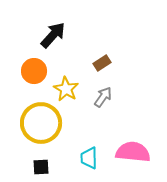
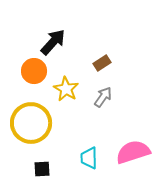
black arrow: moved 7 px down
yellow circle: moved 10 px left
pink semicircle: rotated 24 degrees counterclockwise
black square: moved 1 px right, 2 px down
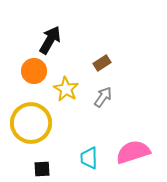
black arrow: moved 3 px left, 2 px up; rotated 12 degrees counterclockwise
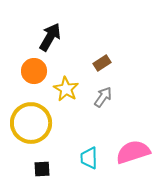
black arrow: moved 3 px up
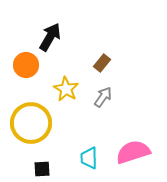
brown rectangle: rotated 18 degrees counterclockwise
orange circle: moved 8 px left, 6 px up
